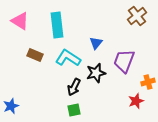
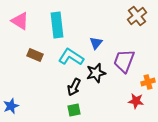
cyan L-shape: moved 3 px right, 1 px up
red star: rotated 28 degrees clockwise
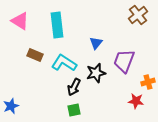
brown cross: moved 1 px right, 1 px up
cyan L-shape: moved 7 px left, 6 px down
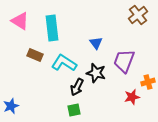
cyan rectangle: moved 5 px left, 3 px down
blue triangle: rotated 16 degrees counterclockwise
black star: rotated 30 degrees clockwise
black arrow: moved 3 px right
red star: moved 4 px left, 4 px up; rotated 21 degrees counterclockwise
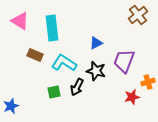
blue triangle: rotated 40 degrees clockwise
black star: moved 2 px up
green square: moved 20 px left, 18 px up
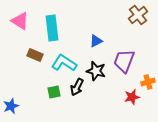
blue triangle: moved 2 px up
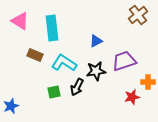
purple trapezoid: rotated 50 degrees clockwise
black star: rotated 24 degrees counterclockwise
orange cross: rotated 16 degrees clockwise
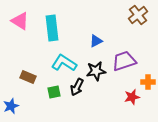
brown rectangle: moved 7 px left, 22 px down
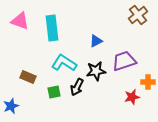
pink triangle: rotated 12 degrees counterclockwise
